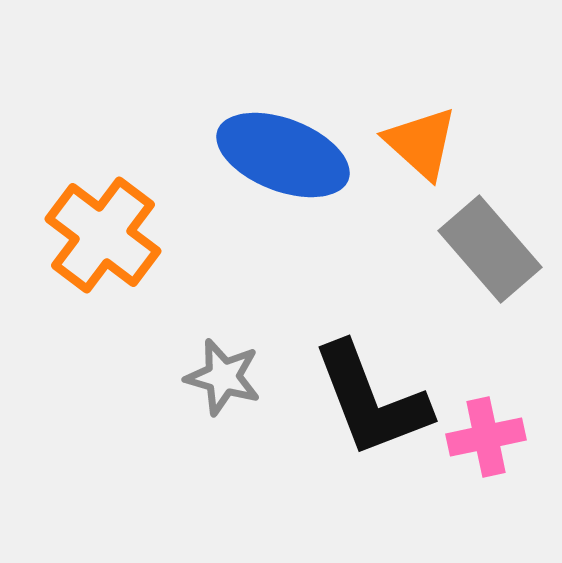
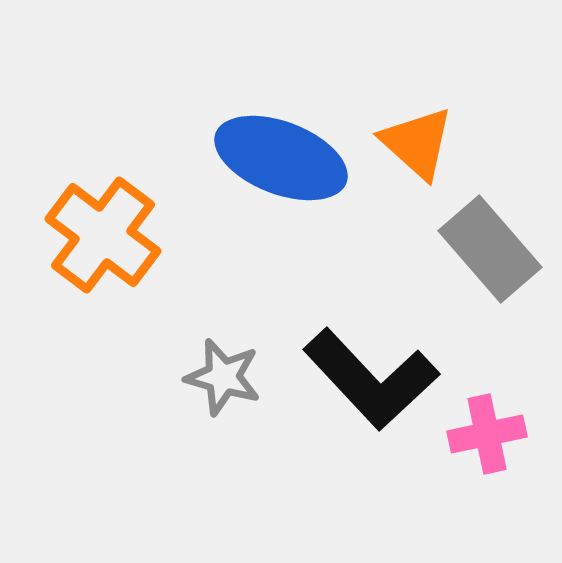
orange triangle: moved 4 px left
blue ellipse: moved 2 px left, 3 px down
black L-shape: moved 21 px up; rotated 22 degrees counterclockwise
pink cross: moved 1 px right, 3 px up
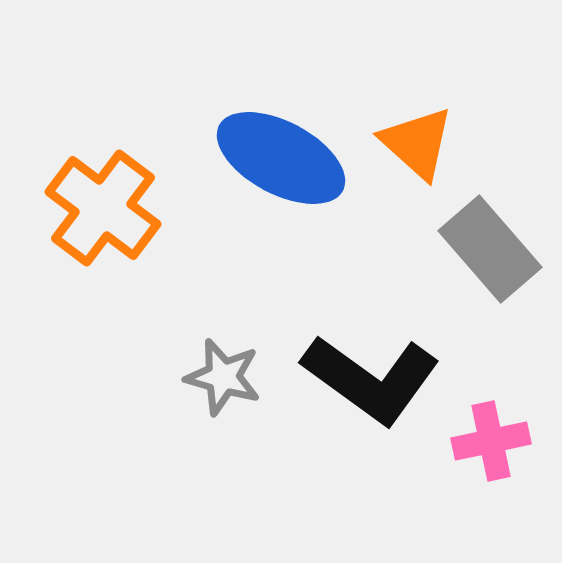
blue ellipse: rotated 7 degrees clockwise
orange cross: moved 27 px up
black L-shape: rotated 11 degrees counterclockwise
pink cross: moved 4 px right, 7 px down
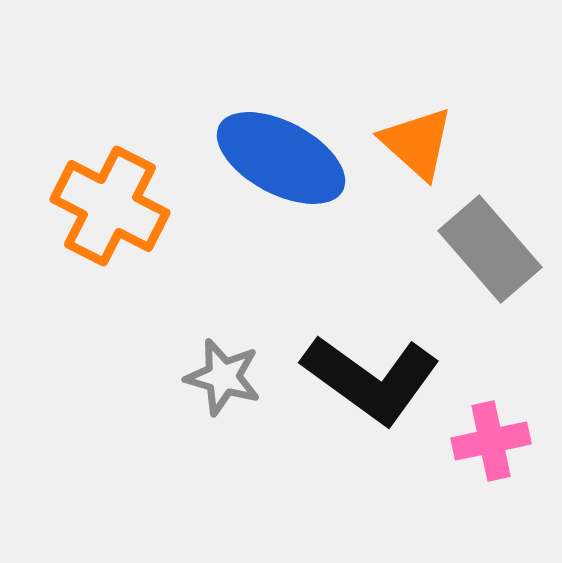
orange cross: moved 7 px right, 2 px up; rotated 10 degrees counterclockwise
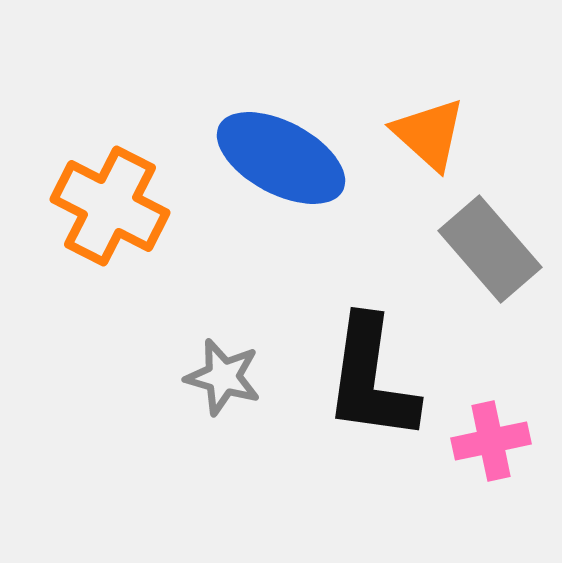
orange triangle: moved 12 px right, 9 px up
black L-shape: rotated 62 degrees clockwise
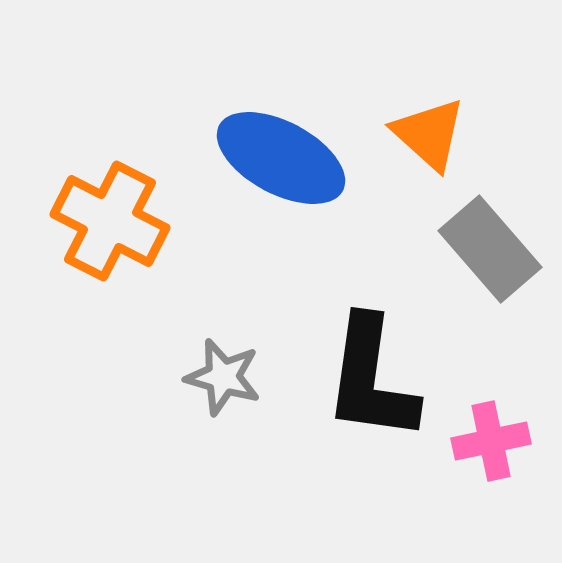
orange cross: moved 15 px down
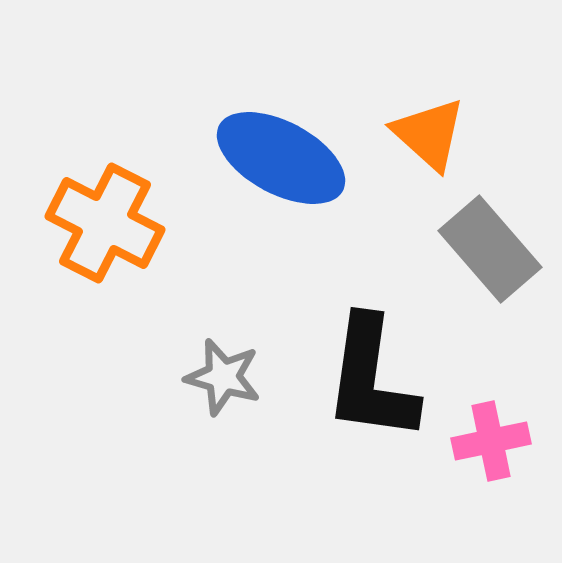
orange cross: moved 5 px left, 2 px down
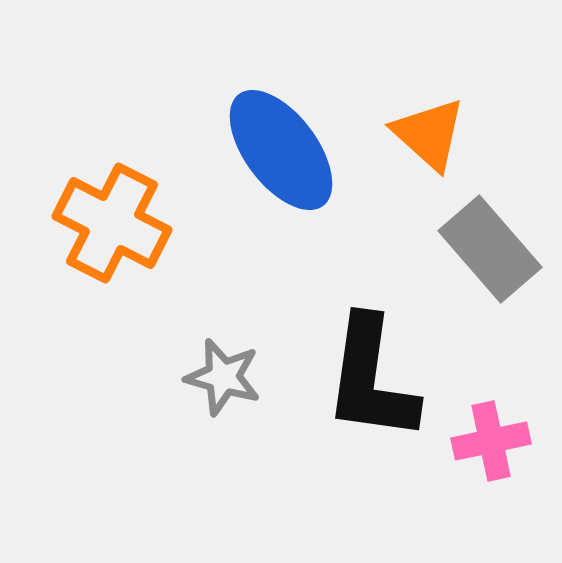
blue ellipse: moved 8 px up; rotated 25 degrees clockwise
orange cross: moved 7 px right
